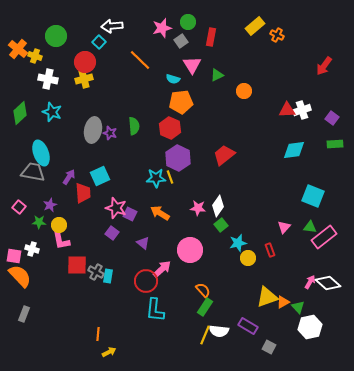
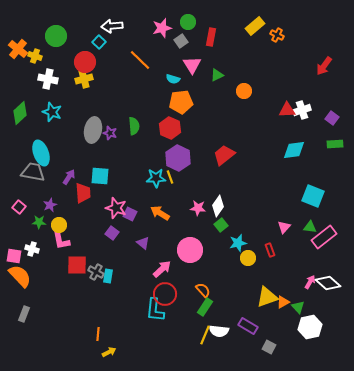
cyan square at (100, 176): rotated 30 degrees clockwise
red circle at (146, 281): moved 19 px right, 13 px down
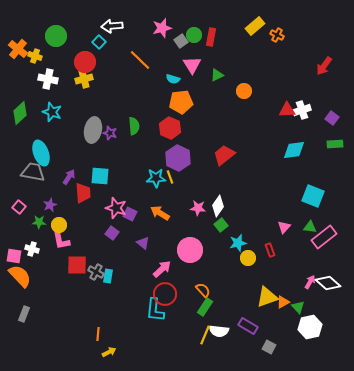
green circle at (188, 22): moved 6 px right, 13 px down
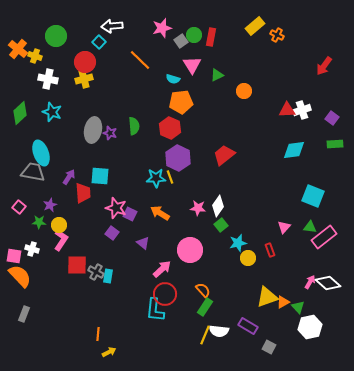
pink L-shape at (61, 240): rotated 135 degrees counterclockwise
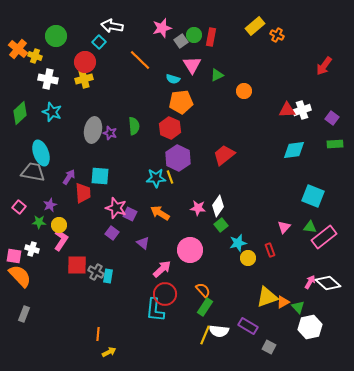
white arrow at (112, 26): rotated 15 degrees clockwise
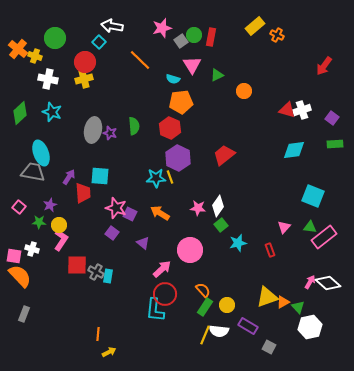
green circle at (56, 36): moved 1 px left, 2 px down
red triangle at (287, 110): rotated 18 degrees clockwise
yellow circle at (248, 258): moved 21 px left, 47 px down
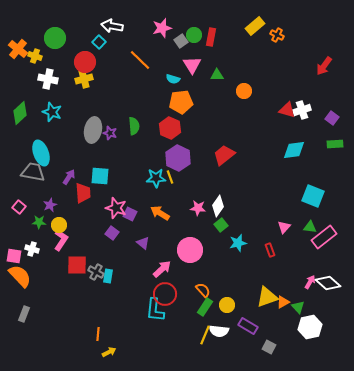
green triangle at (217, 75): rotated 24 degrees clockwise
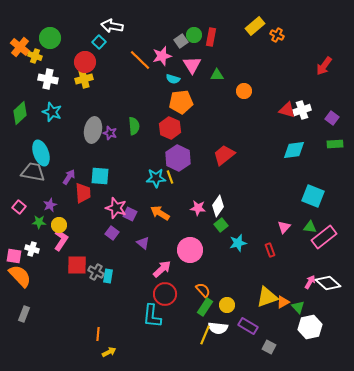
pink star at (162, 28): moved 28 px down
green circle at (55, 38): moved 5 px left
orange cross at (18, 49): moved 2 px right, 2 px up
cyan L-shape at (155, 310): moved 3 px left, 6 px down
white semicircle at (219, 331): moved 1 px left, 3 px up
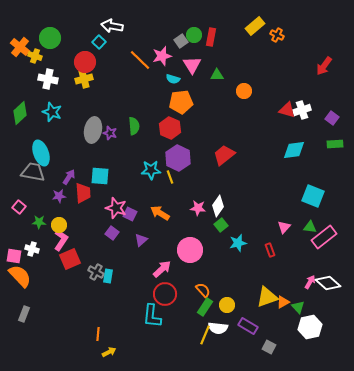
cyan star at (156, 178): moved 5 px left, 8 px up
purple star at (50, 205): moved 9 px right, 9 px up; rotated 16 degrees clockwise
purple triangle at (143, 243): moved 2 px left, 3 px up; rotated 40 degrees clockwise
red square at (77, 265): moved 7 px left, 6 px up; rotated 25 degrees counterclockwise
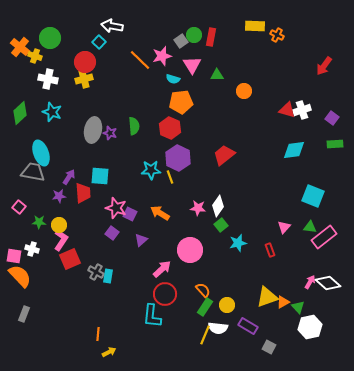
yellow rectangle at (255, 26): rotated 42 degrees clockwise
